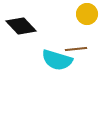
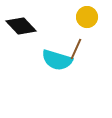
yellow circle: moved 3 px down
brown line: rotated 60 degrees counterclockwise
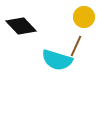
yellow circle: moved 3 px left
brown line: moved 3 px up
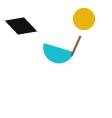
yellow circle: moved 2 px down
cyan semicircle: moved 6 px up
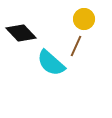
black diamond: moved 7 px down
cyan semicircle: moved 6 px left, 9 px down; rotated 24 degrees clockwise
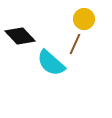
black diamond: moved 1 px left, 3 px down
brown line: moved 1 px left, 2 px up
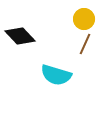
brown line: moved 10 px right
cyan semicircle: moved 5 px right, 12 px down; rotated 24 degrees counterclockwise
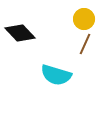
black diamond: moved 3 px up
